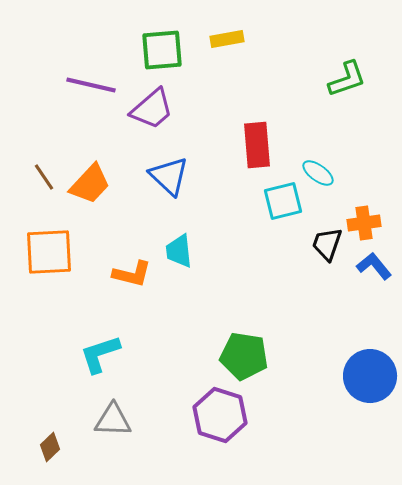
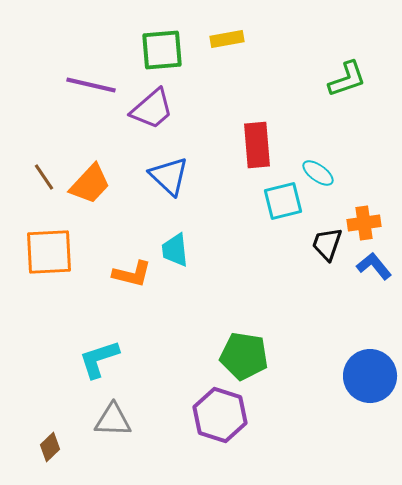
cyan trapezoid: moved 4 px left, 1 px up
cyan L-shape: moved 1 px left, 5 px down
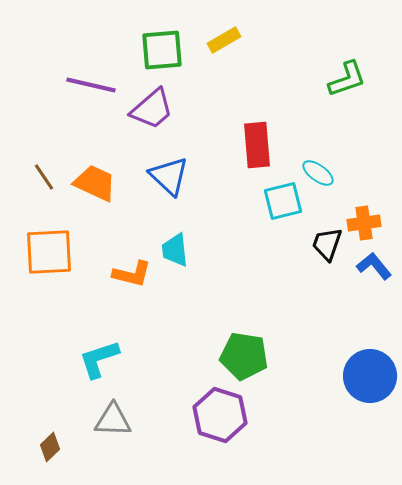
yellow rectangle: moved 3 px left, 1 px down; rotated 20 degrees counterclockwise
orange trapezoid: moved 5 px right, 1 px up; rotated 108 degrees counterclockwise
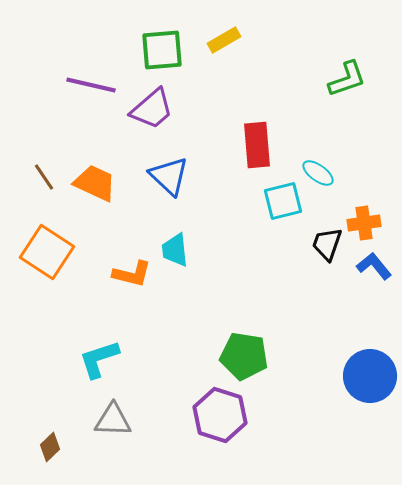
orange square: moved 2 px left; rotated 36 degrees clockwise
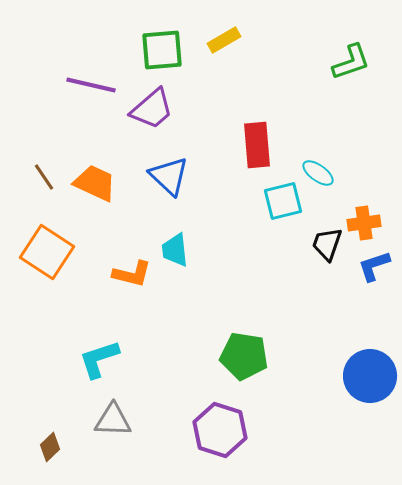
green L-shape: moved 4 px right, 17 px up
blue L-shape: rotated 69 degrees counterclockwise
purple hexagon: moved 15 px down
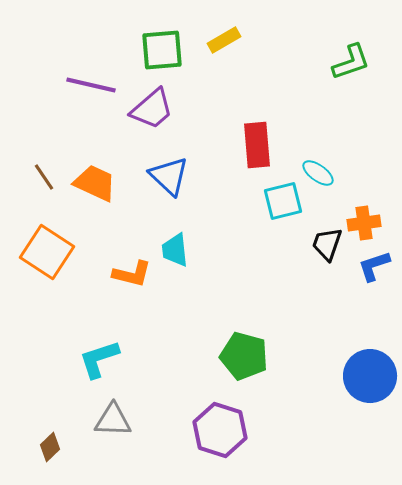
green pentagon: rotated 6 degrees clockwise
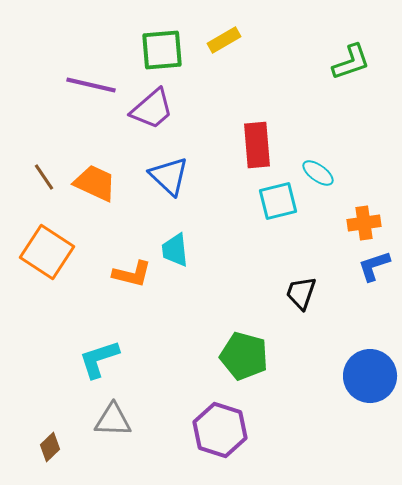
cyan square: moved 5 px left
black trapezoid: moved 26 px left, 49 px down
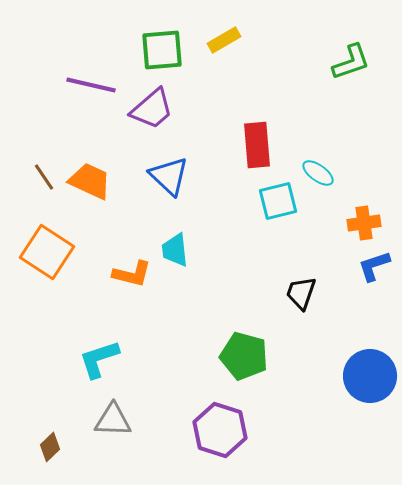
orange trapezoid: moved 5 px left, 2 px up
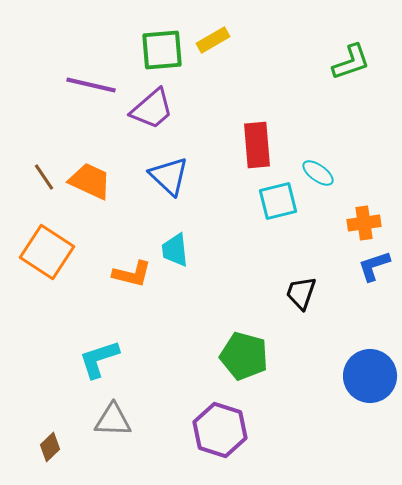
yellow rectangle: moved 11 px left
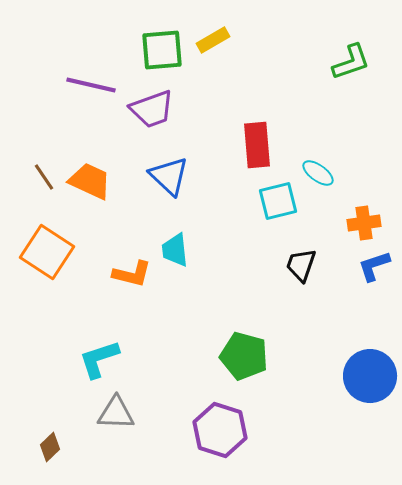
purple trapezoid: rotated 21 degrees clockwise
black trapezoid: moved 28 px up
gray triangle: moved 3 px right, 7 px up
